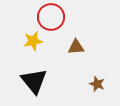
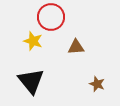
yellow star: rotated 30 degrees clockwise
black triangle: moved 3 px left
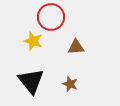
brown star: moved 27 px left
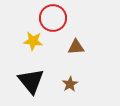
red circle: moved 2 px right, 1 px down
yellow star: rotated 12 degrees counterclockwise
brown star: rotated 21 degrees clockwise
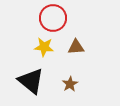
yellow star: moved 11 px right, 6 px down
black triangle: rotated 12 degrees counterclockwise
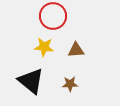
red circle: moved 2 px up
brown triangle: moved 3 px down
brown star: rotated 28 degrees clockwise
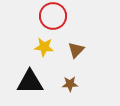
brown triangle: rotated 42 degrees counterclockwise
black triangle: moved 1 px left, 1 px down; rotated 40 degrees counterclockwise
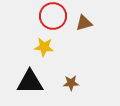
brown triangle: moved 8 px right, 27 px up; rotated 30 degrees clockwise
brown star: moved 1 px right, 1 px up
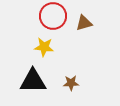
black triangle: moved 3 px right, 1 px up
